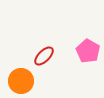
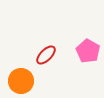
red ellipse: moved 2 px right, 1 px up
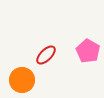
orange circle: moved 1 px right, 1 px up
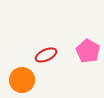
red ellipse: rotated 20 degrees clockwise
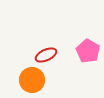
orange circle: moved 10 px right
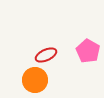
orange circle: moved 3 px right
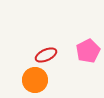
pink pentagon: rotated 15 degrees clockwise
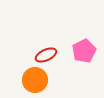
pink pentagon: moved 4 px left
